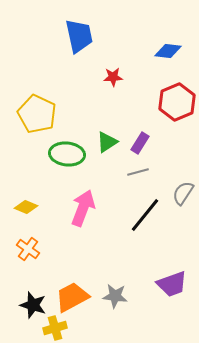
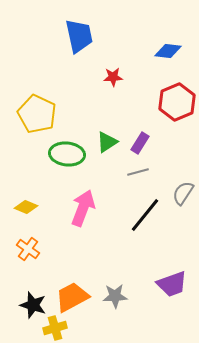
gray star: rotated 10 degrees counterclockwise
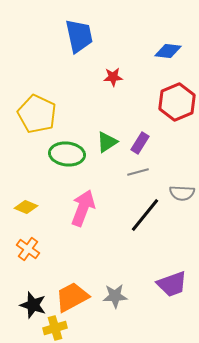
gray semicircle: moved 1 px left; rotated 120 degrees counterclockwise
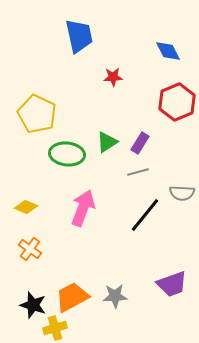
blue diamond: rotated 56 degrees clockwise
orange cross: moved 2 px right
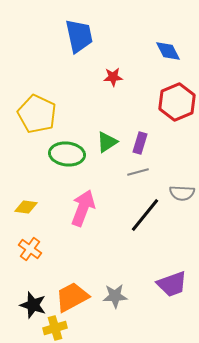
purple rectangle: rotated 15 degrees counterclockwise
yellow diamond: rotated 15 degrees counterclockwise
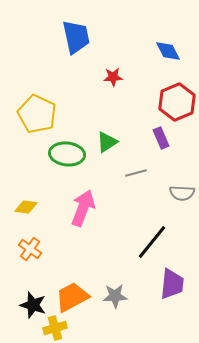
blue trapezoid: moved 3 px left, 1 px down
purple rectangle: moved 21 px right, 5 px up; rotated 40 degrees counterclockwise
gray line: moved 2 px left, 1 px down
black line: moved 7 px right, 27 px down
purple trapezoid: rotated 64 degrees counterclockwise
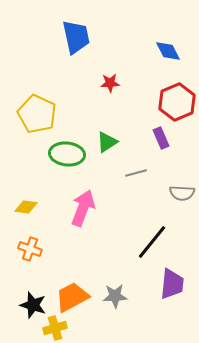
red star: moved 3 px left, 6 px down
orange cross: rotated 15 degrees counterclockwise
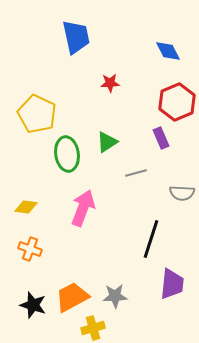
green ellipse: rotated 76 degrees clockwise
black line: moved 1 px left, 3 px up; rotated 21 degrees counterclockwise
yellow cross: moved 38 px right
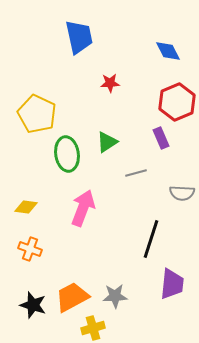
blue trapezoid: moved 3 px right
